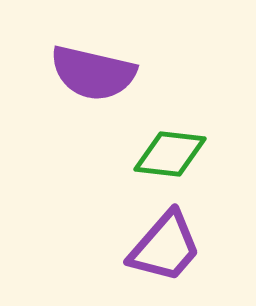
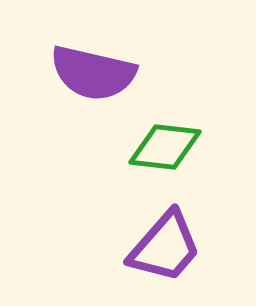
green diamond: moved 5 px left, 7 px up
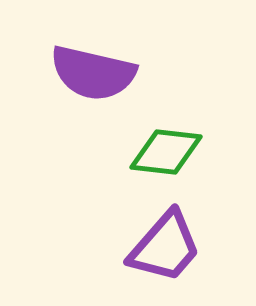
green diamond: moved 1 px right, 5 px down
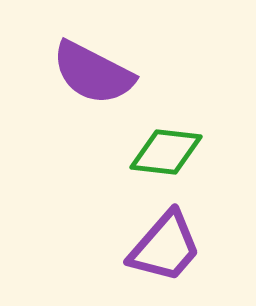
purple semicircle: rotated 14 degrees clockwise
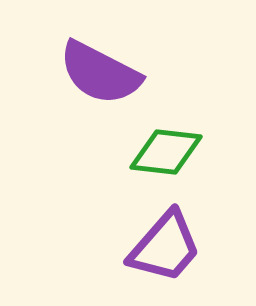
purple semicircle: moved 7 px right
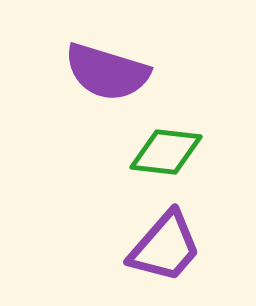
purple semicircle: moved 7 px right, 1 px up; rotated 10 degrees counterclockwise
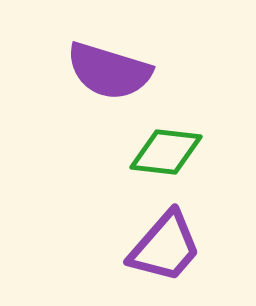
purple semicircle: moved 2 px right, 1 px up
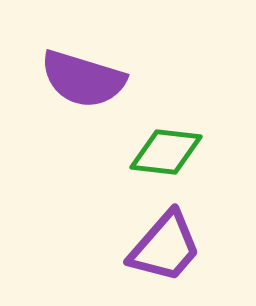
purple semicircle: moved 26 px left, 8 px down
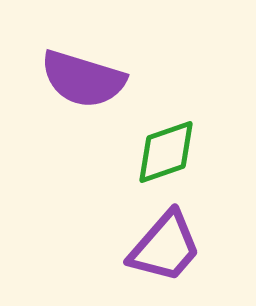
green diamond: rotated 26 degrees counterclockwise
